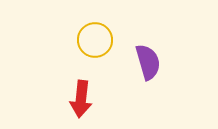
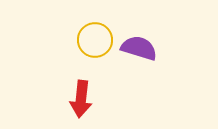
purple semicircle: moved 9 px left, 14 px up; rotated 57 degrees counterclockwise
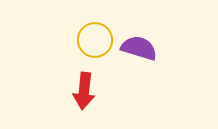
red arrow: moved 3 px right, 8 px up
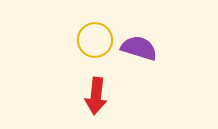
red arrow: moved 12 px right, 5 px down
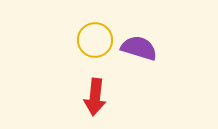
red arrow: moved 1 px left, 1 px down
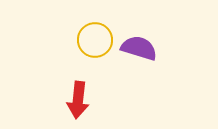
red arrow: moved 17 px left, 3 px down
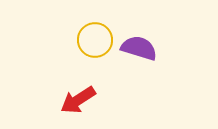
red arrow: rotated 51 degrees clockwise
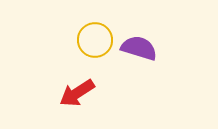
red arrow: moved 1 px left, 7 px up
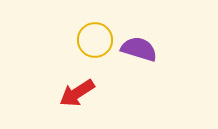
purple semicircle: moved 1 px down
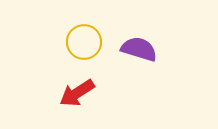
yellow circle: moved 11 px left, 2 px down
